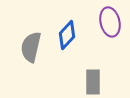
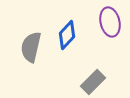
gray rectangle: rotated 45 degrees clockwise
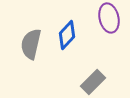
purple ellipse: moved 1 px left, 4 px up
gray semicircle: moved 3 px up
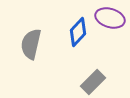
purple ellipse: moved 1 px right; rotated 60 degrees counterclockwise
blue diamond: moved 11 px right, 3 px up
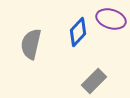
purple ellipse: moved 1 px right, 1 px down
gray rectangle: moved 1 px right, 1 px up
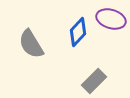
gray semicircle: rotated 44 degrees counterclockwise
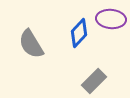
purple ellipse: rotated 12 degrees counterclockwise
blue diamond: moved 1 px right, 1 px down
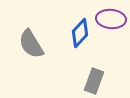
blue diamond: moved 1 px right
gray rectangle: rotated 25 degrees counterclockwise
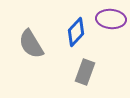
blue diamond: moved 4 px left, 1 px up
gray rectangle: moved 9 px left, 9 px up
